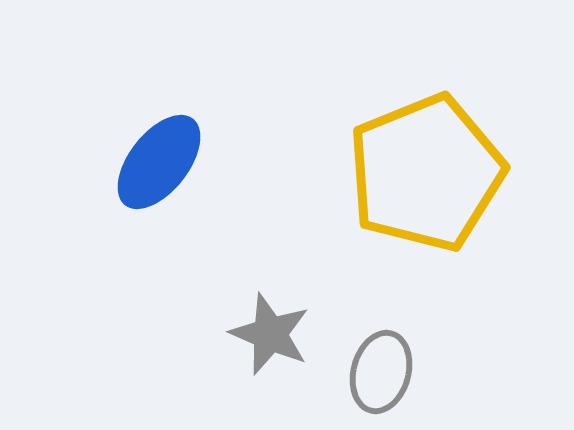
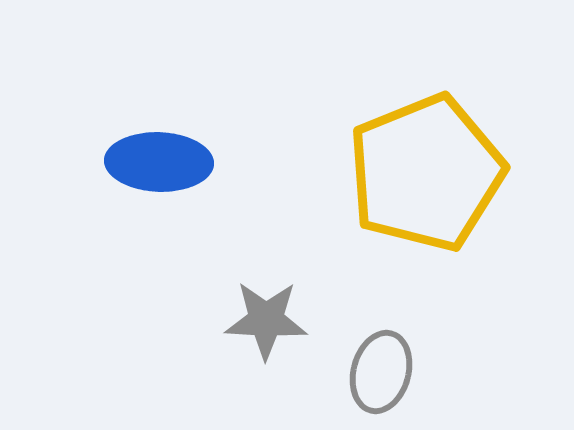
blue ellipse: rotated 54 degrees clockwise
gray star: moved 4 px left, 14 px up; rotated 20 degrees counterclockwise
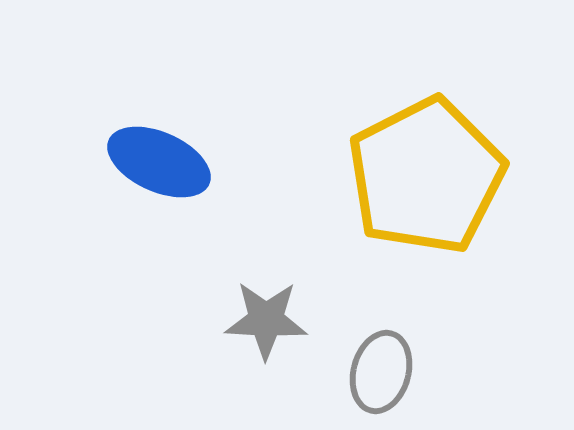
blue ellipse: rotated 22 degrees clockwise
yellow pentagon: moved 3 px down; rotated 5 degrees counterclockwise
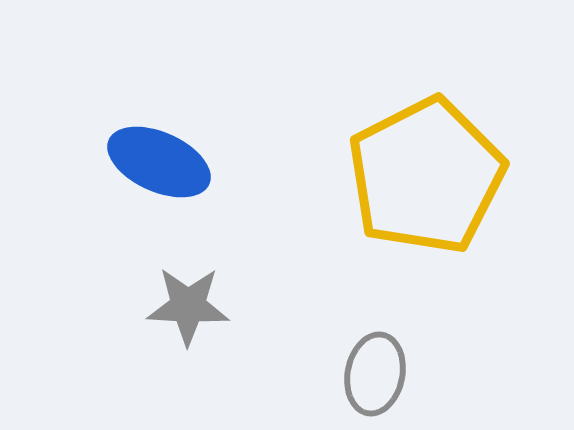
gray star: moved 78 px left, 14 px up
gray ellipse: moved 6 px left, 2 px down; rotated 4 degrees counterclockwise
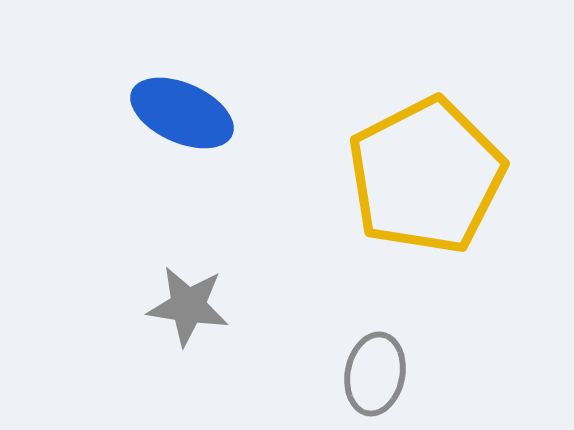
blue ellipse: moved 23 px right, 49 px up
gray star: rotated 6 degrees clockwise
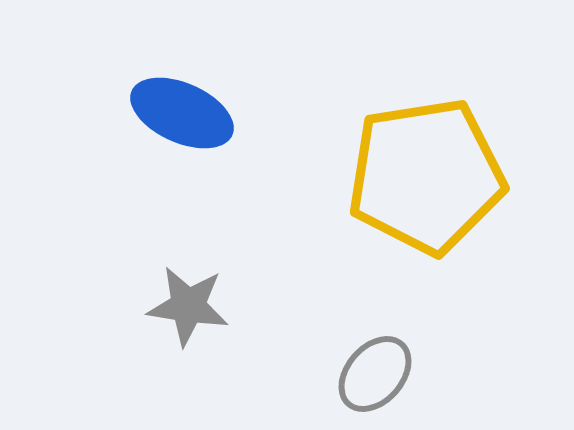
yellow pentagon: rotated 18 degrees clockwise
gray ellipse: rotated 30 degrees clockwise
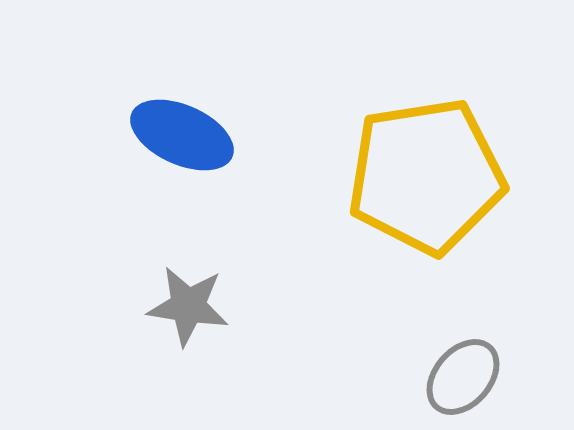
blue ellipse: moved 22 px down
gray ellipse: moved 88 px right, 3 px down
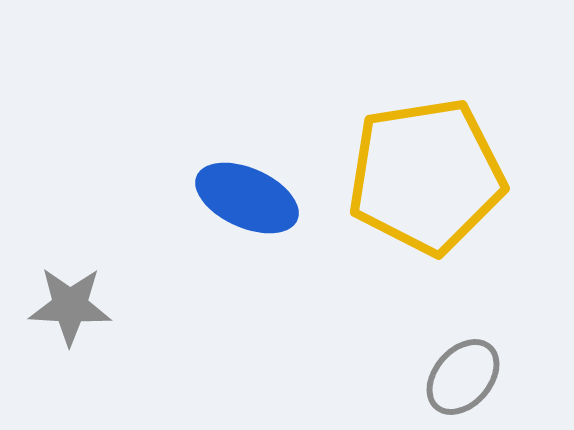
blue ellipse: moved 65 px right, 63 px down
gray star: moved 118 px left; rotated 6 degrees counterclockwise
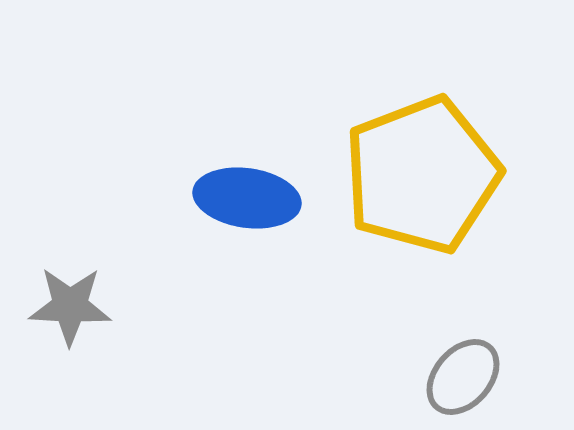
yellow pentagon: moved 4 px left, 1 px up; rotated 12 degrees counterclockwise
blue ellipse: rotated 16 degrees counterclockwise
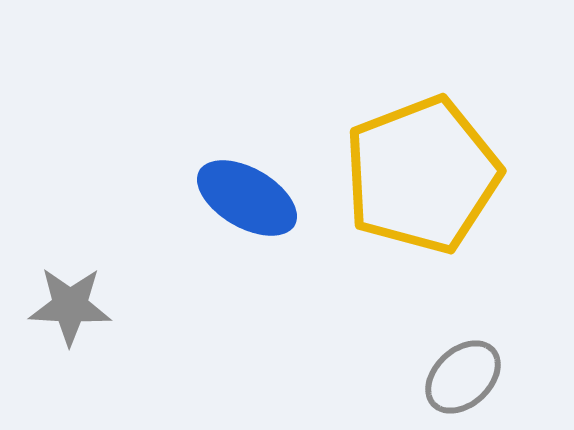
blue ellipse: rotated 22 degrees clockwise
gray ellipse: rotated 6 degrees clockwise
